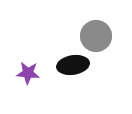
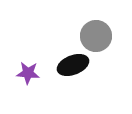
black ellipse: rotated 12 degrees counterclockwise
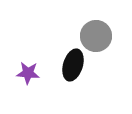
black ellipse: rotated 52 degrees counterclockwise
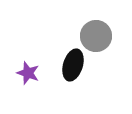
purple star: rotated 15 degrees clockwise
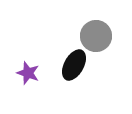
black ellipse: moved 1 px right; rotated 12 degrees clockwise
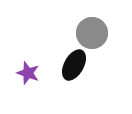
gray circle: moved 4 px left, 3 px up
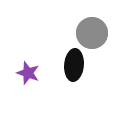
black ellipse: rotated 24 degrees counterclockwise
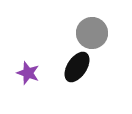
black ellipse: moved 3 px right, 2 px down; rotated 28 degrees clockwise
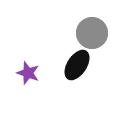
black ellipse: moved 2 px up
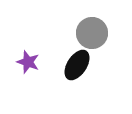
purple star: moved 11 px up
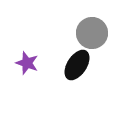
purple star: moved 1 px left, 1 px down
